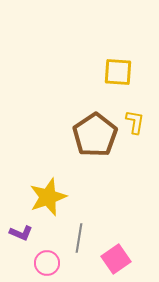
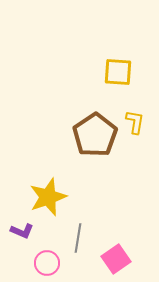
purple L-shape: moved 1 px right, 2 px up
gray line: moved 1 px left
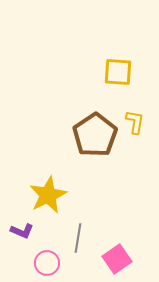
yellow star: moved 2 px up; rotated 6 degrees counterclockwise
pink square: moved 1 px right
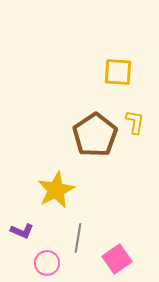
yellow star: moved 8 px right, 5 px up
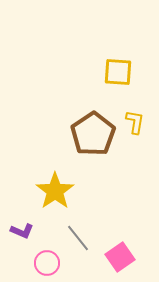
brown pentagon: moved 2 px left, 1 px up
yellow star: moved 1 px left, 1 px down; rotated 9 degrees counterclockwise
gray line: rotated 48 degrees counterclockwise
pink square: moved 3 px right, 2 px up
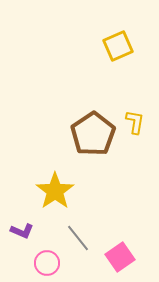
yellow square: moved 26 px up; rotated 28 degrees counterclockwise
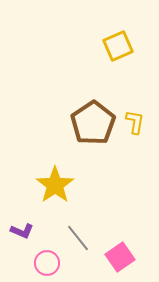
brown pentagon: moved 11 px up
yellow star: moved 6 px up
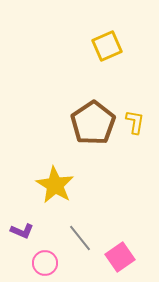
yellow square: moved 11 px left
yellow star: rotated 6 degrees counterclockwise
gray line: moved 2 px right
pink circle: moved 2 px left
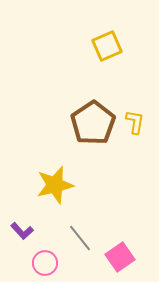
yellow star: rotated 27 degrees clockwise
purple L-shape: rotated 25 degrees clockwise
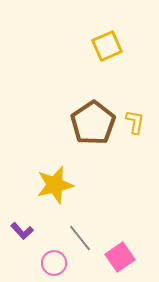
pink circle: moved 9 px right
